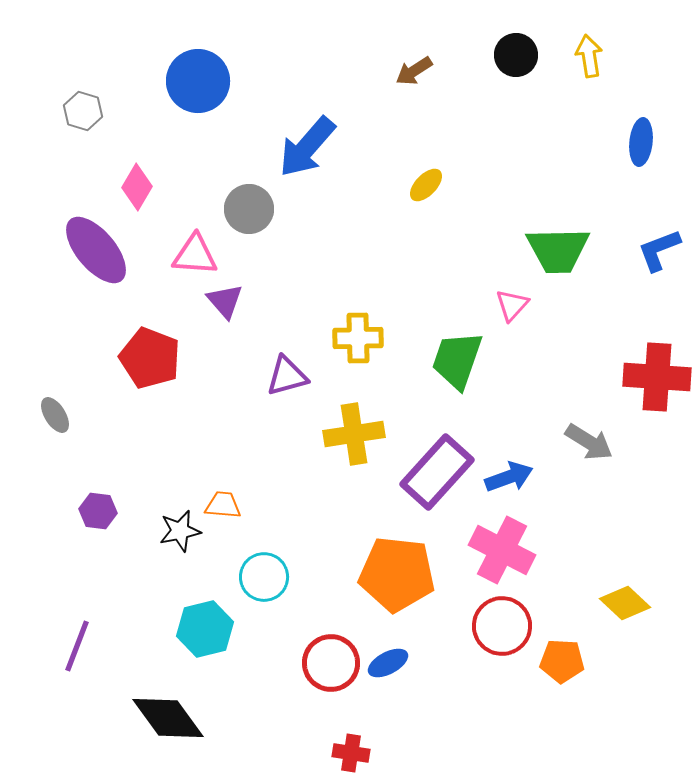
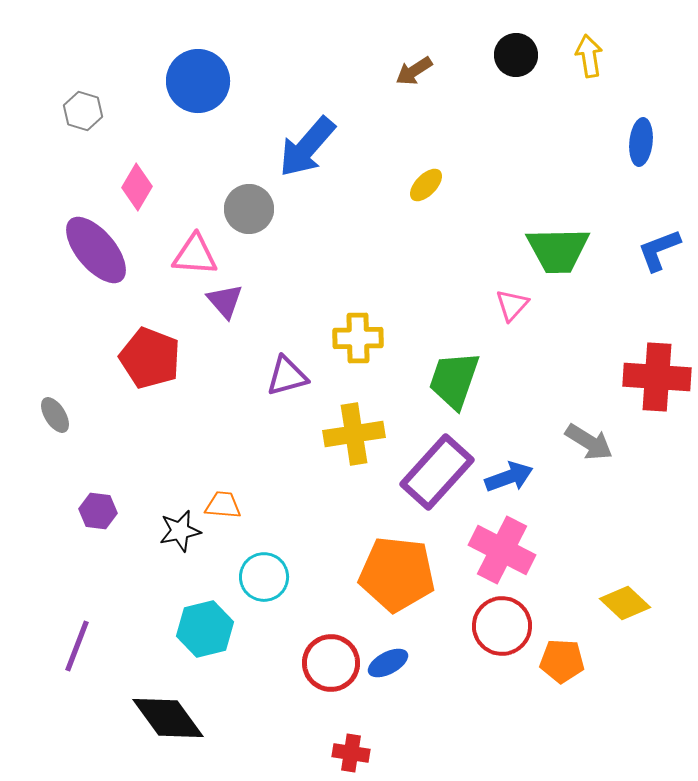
green trapezoid at (457, 360): moved 3 px left, 20 px down
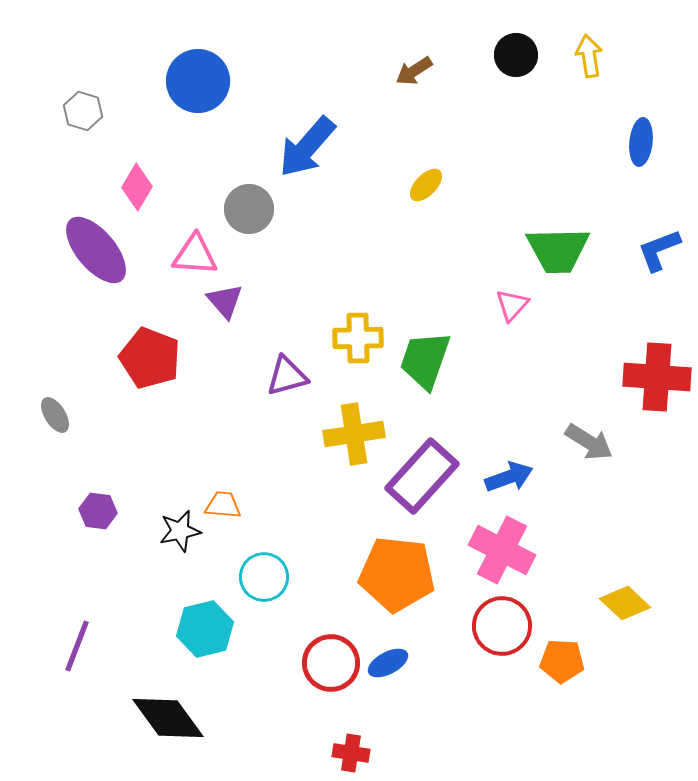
green trapezoid at (454, 380): moved 29 px left, 20 px up
purple rectangle at (437, 472): moved 15 px left, 4 px down
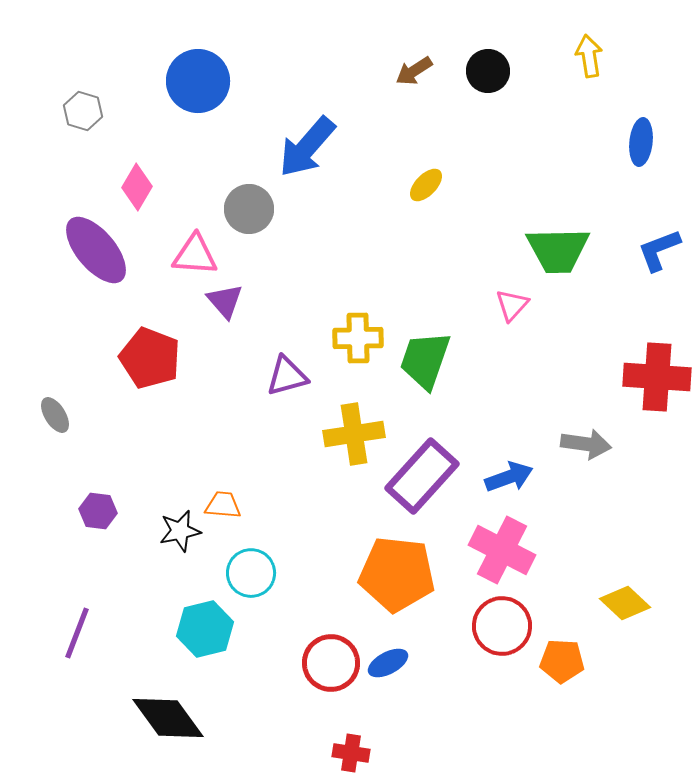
black circle at (516, 55): moved 28 px left, 16 px down
gray arrow at (589, 442): moved 3 px left, 2 px down; rotated 24 degrees counterclockwise
cyan circle at (264, 577): moved 13 px left, 4 px up
purple line at (77, 646): moved 13 px up
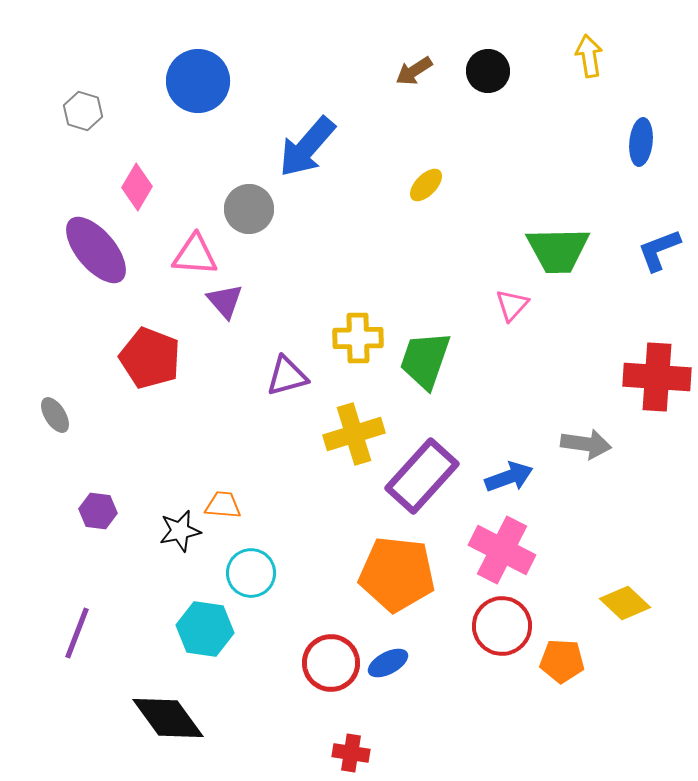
yellow cross at (354, 434): rotated 8 degrees counterclockwise
cyan hexagon at (205, 629): rotated 22 degrees clockwise
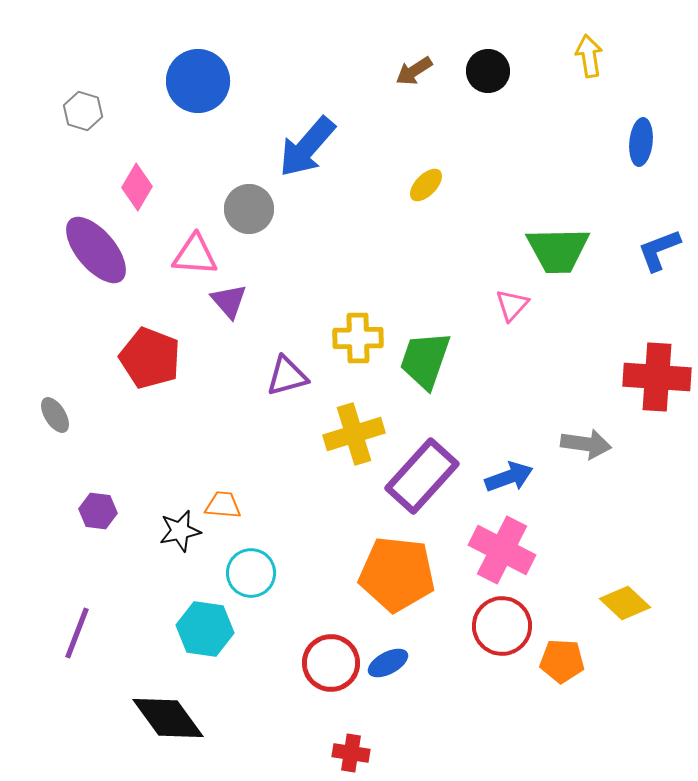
purple triangle at (225, 301): moved 4 px right
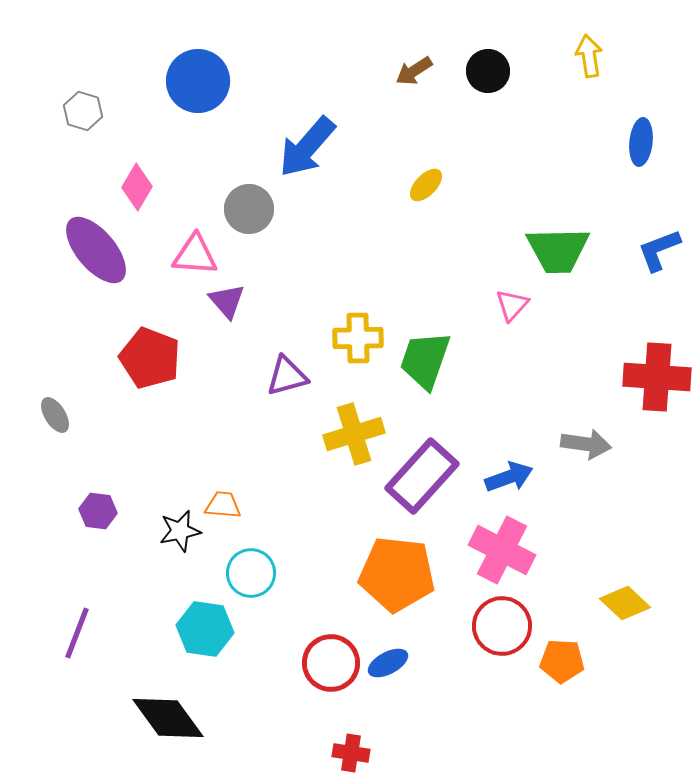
purple triangle at (229, 301): moved 2 px left
